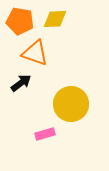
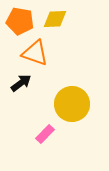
yellow circle: moved 1 px right
pink rectangle: rotated 30 degrees counterclockwise
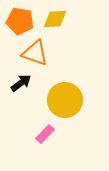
yellow circle: moved 7 px left, 4 px up
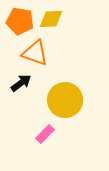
yellow diamond: moved 4 px left
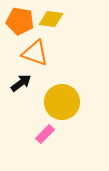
yellow diamond: rotated 10 degrees clockwise
yellow circle: moved 3 px left, 2 px down
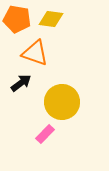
orange pentagon: moved 3 px left, 2 px up
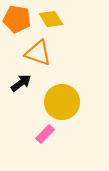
yellow diamond: rotated 50 degrees clockwise
orange triangle: moved 3 px right
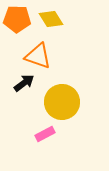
orange pentagon: rotated 8 degrees counterclockwise
orange triangle: moved 3 px down
black arrow: moved 3 px right
pink rectangle: rotated 18 degrees clockwise
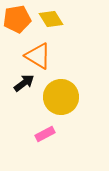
orange pentagon: rotated 12 degrees counterclockwise
orange triangle: rotated 12 degrees clockwise
yellow circle: moved 1 px left, 5 px up
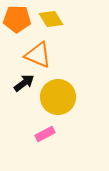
orange pentagon: rotated 12 degrees clockwise
orange triangle: moved 1 px up; rotated 8 degrees counterclockwise
yellow circle: moved 3 px left
